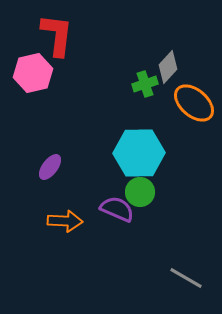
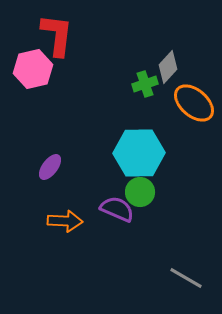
pink hexagon: moved 4 px up
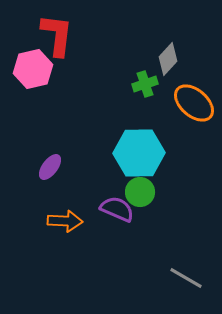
gray diamond: moved 8 px up
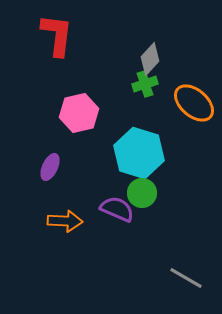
gray diamond: moved 18 px left
pink hexagon: moved 46 px right, 44 px down
cyan hexagon: rotated 18 degrees clockwise
purple ellipse: rotated 12 degrees counterclockwise
green circle: moved 2 px right, 1 px down
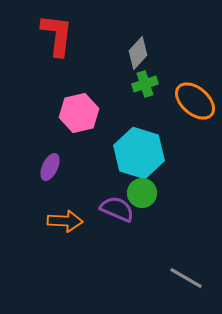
gray diamond: moved 12 px left, 6 px up
orange ellipse: moved 1 px right, 2 px up
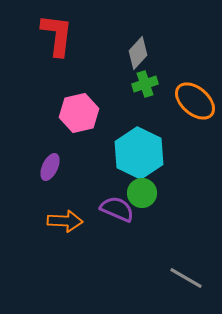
cyan hexagon: rotated 9 degrees clockwise
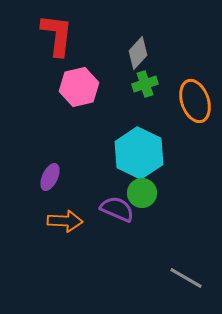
orange ellipse: rotated 30 degrees clockwise
pink hexagon: moved 26 px up
purple ellipse: moved 10 px down
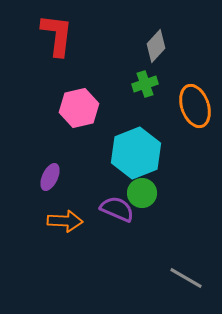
gray diamond: moved 18 px right, 7 px up
pink hexagon: moved 21 px down
orange ellipse: moved 5 px down
cyan hexagon: moved 3 px left; rotated 12 degrees clockwise
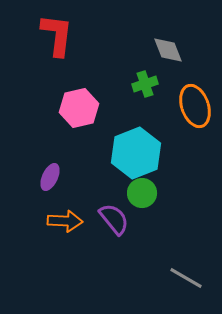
gray diamond: moved 12 px right, 4 px down; rotated 64 degrees counterclockwise
purple semicircle: moved 3 px left, 10 px down; rotated 28 degrees clockwise
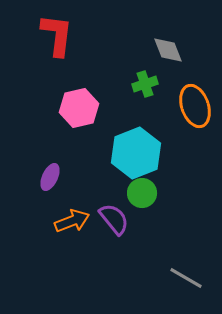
orange arrow: moved 7 px right; rotated 24 degrees counterclockwise
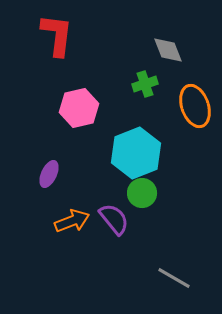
purple ellipse: moved 1 px left, 3 px up
gray line: moved 12 px left
